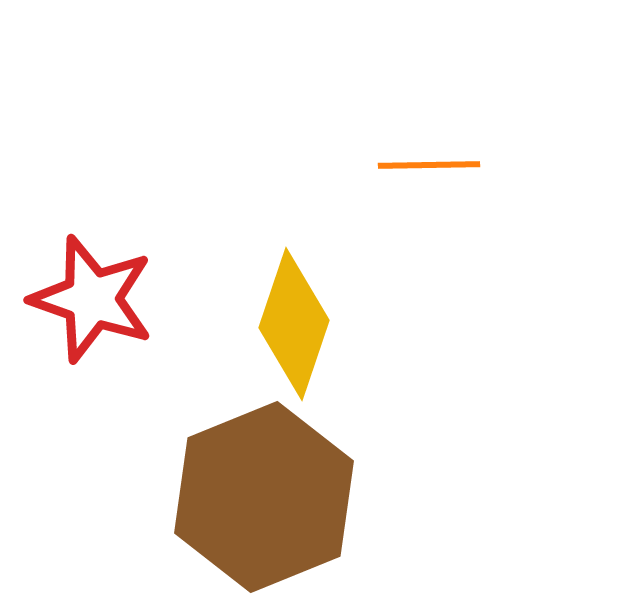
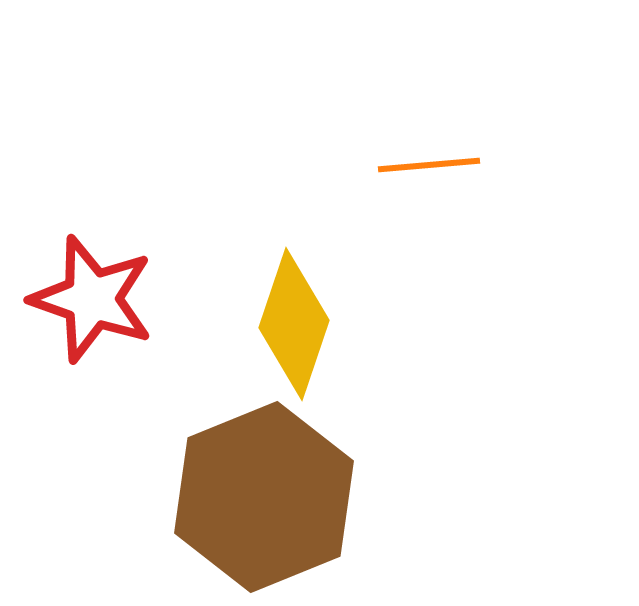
orange line: rotated 4 degrees counterclockwise
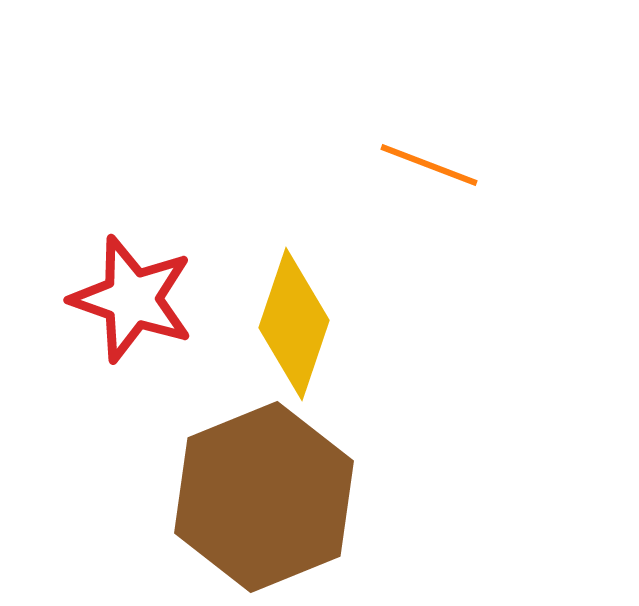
orange line: rotated 26 degrees clockwise
red star: moved 40 px right
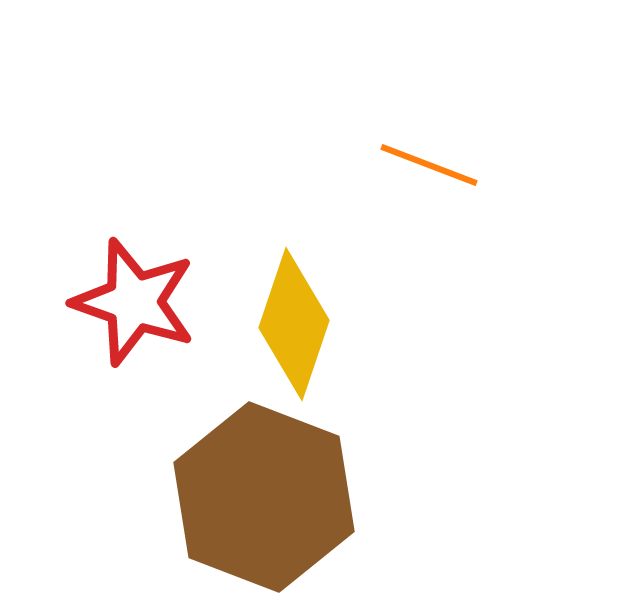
red star: moved 2 px right, 3 px down
brown hexagon: rotated 17 degrees counterclockwise
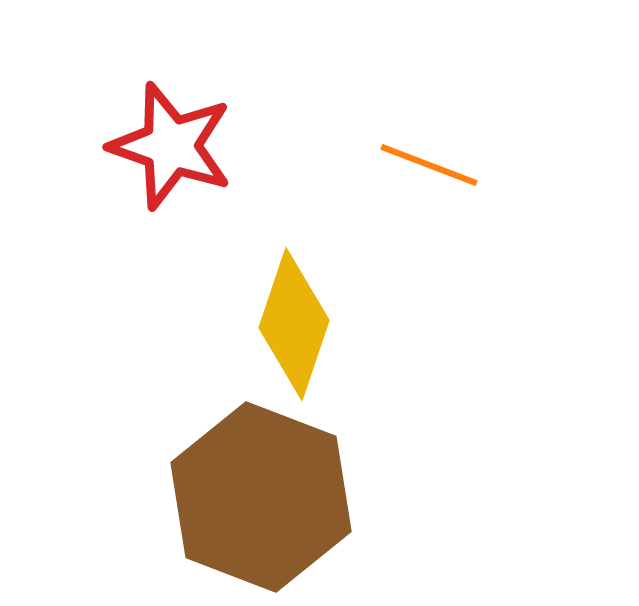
red star: moved 37 px right, 156 px up
brown hexagon: moved 3 px left
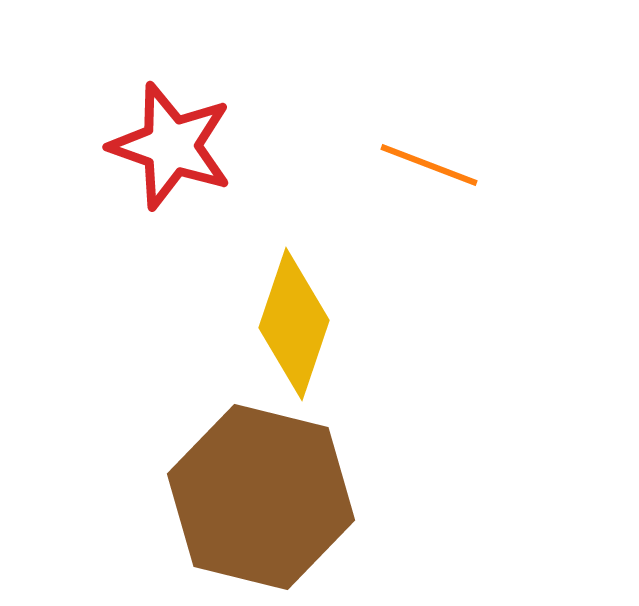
brown hexagon: rotated 7 degrees counterclockwise
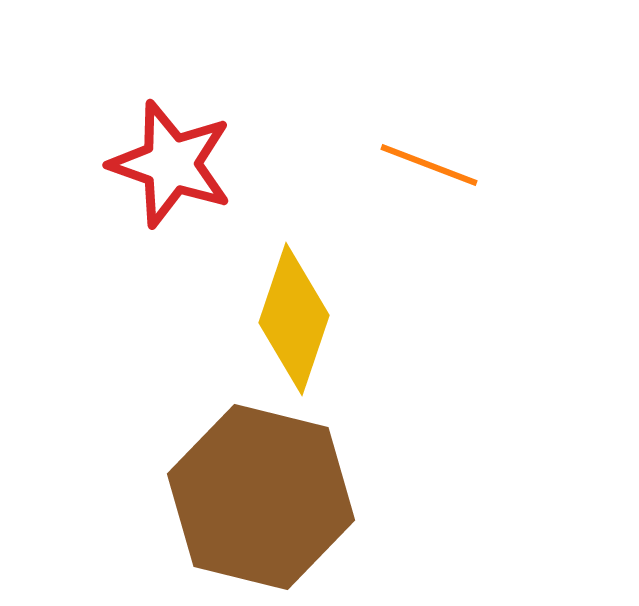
red star: moved 18 px down
yellow diamond: moved 5 px up
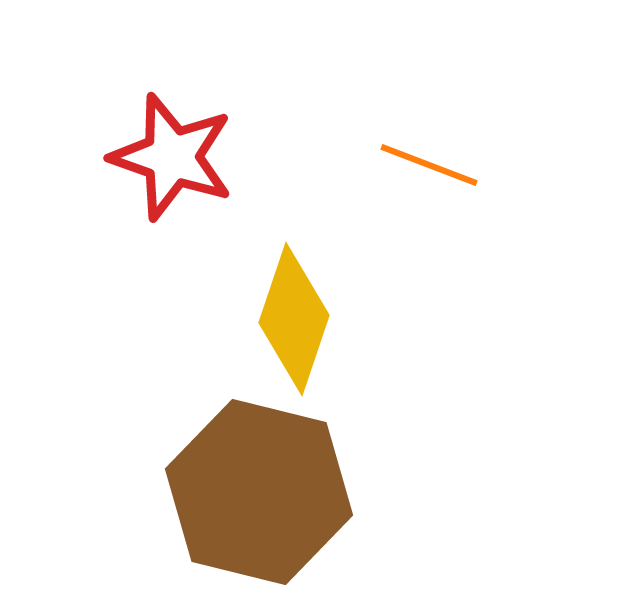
red star: moved 1 px right, 7 px up
brown hexagon: moved 2 px left, 5 px up
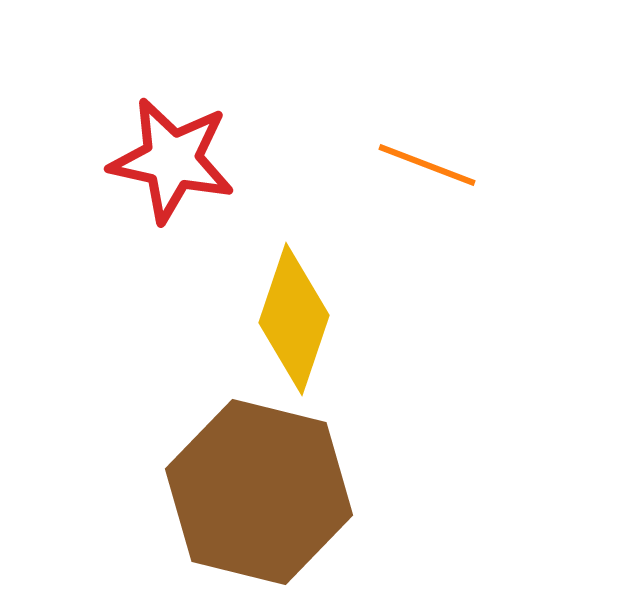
red star: moved 3 px down; rotated 7 degrees counterclockwise
orange line: moved 2 px left
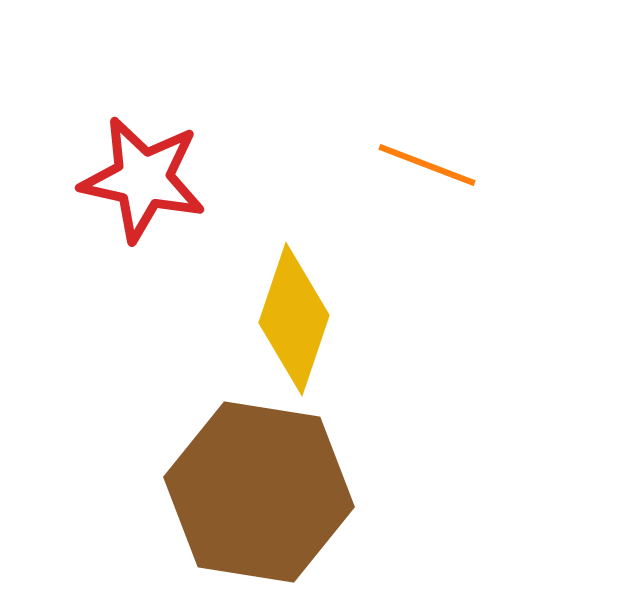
red star: moved 29 px left, 19 px down
brown hexagon: rotated 5 degrees counterclockwise
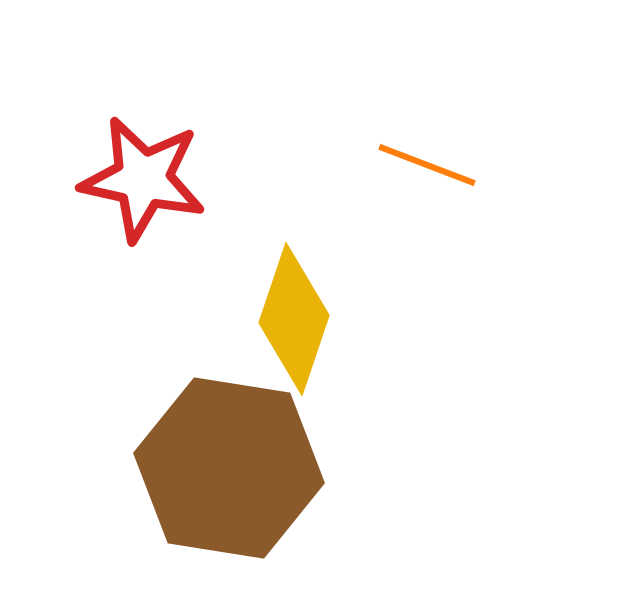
brown hexagon: moved 30 px left, 24 px up
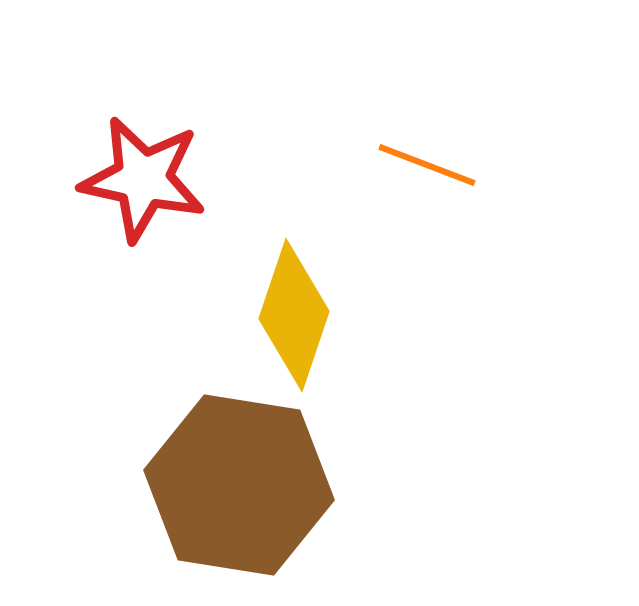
yellow diamond: moved 4 px up
brown hexagon: moved 10 px right, 17 px down
